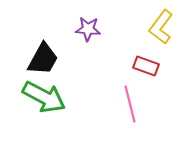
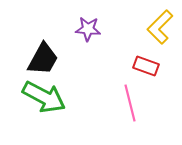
yellow L-shape: moved 1 px left; rotated 8 degrees clockwise
pink line: moved 1 px up
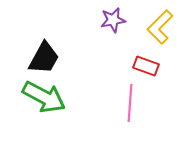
purple star: moved 25 px right, 9 px up; rotated 15 degrees counterclockwise
black trapezoid: moved 1 px right, 1 px up
pink line: rotated 18 degrees clockwise
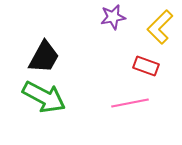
purple star: moved 3 px up
black trapezoid: moved 1 px up
pink line: rotated 75 degrees clockwise
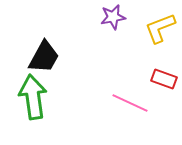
yellow L-shape: moved 1 px down; rotated 24 degrees clockwise
red rectangle: moved 18 px right, 13 px down
green arrow: moved 11 px left; rotated 126 degrees counterclockwise
pink line: rotated 36 degrees clockwise
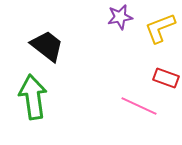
purple star: moved 7 px right
black trapezoid: moved 3 px right, 11 px up; rotated 81 degrees counterclockwise
red rectangle: moved 2 px right, 1 px up
pink line: moved 9 px right, 3 px down
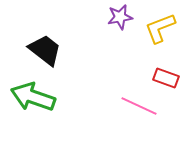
black trapezoid: moved 2 px left, 4 px down
green arrow: rotated 63 degrees counterclockwise
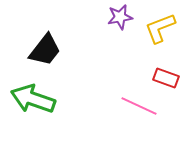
black trapezoid: rotated 90 degrees clockwise
green arrow: moved 2 px down
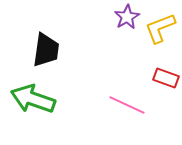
purple star: moved 7 px right; rotated 20 degrees counterclockwise
black trapezoid: moved 1 px right; rotated 30 degrees counterclockwise
pink line: moved 12 px left, 1 px up
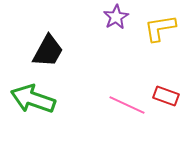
purple star: moved 11 px left
yellow L-shape: rotated 12 degrees clockwise
black trapezoid: moved 2 px right, 1 px down; rotated 21 degrees clockwise
red rectangle: moved 18 px down
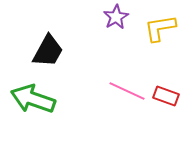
pink line: moved 14 px up
